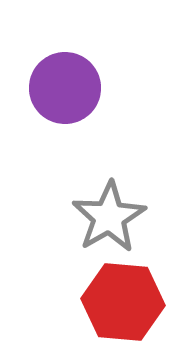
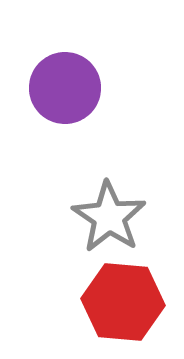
gray star: rotated 8 degrees counterclockwise
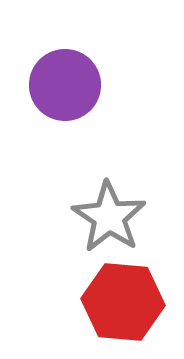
purple circle: moved 3 px up
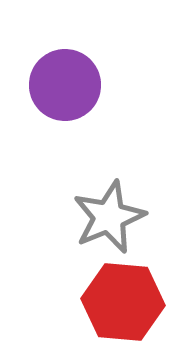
gray star: rotated 16 degrees clockwise
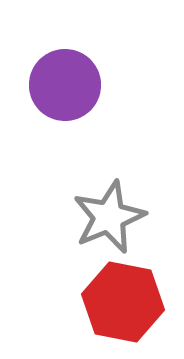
red hexagon: rotated 6 degrees clockwise
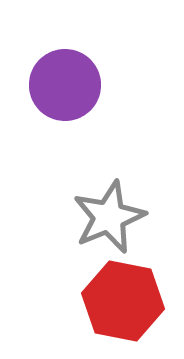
red hexagon: moved 1 px up
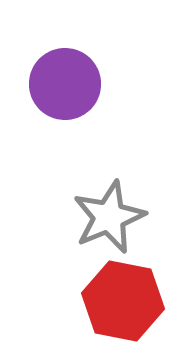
purple circle: moved 1 px up
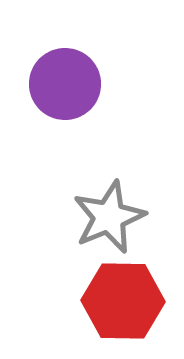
red hexagon: rotated 10 degrees counterclockwise
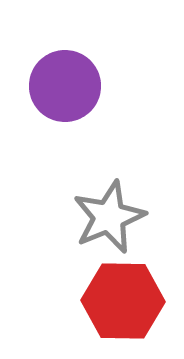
purple circle: moved 2 px down
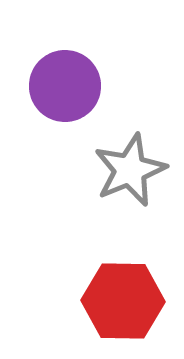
gray star: moved 21 px right, 47 px up
